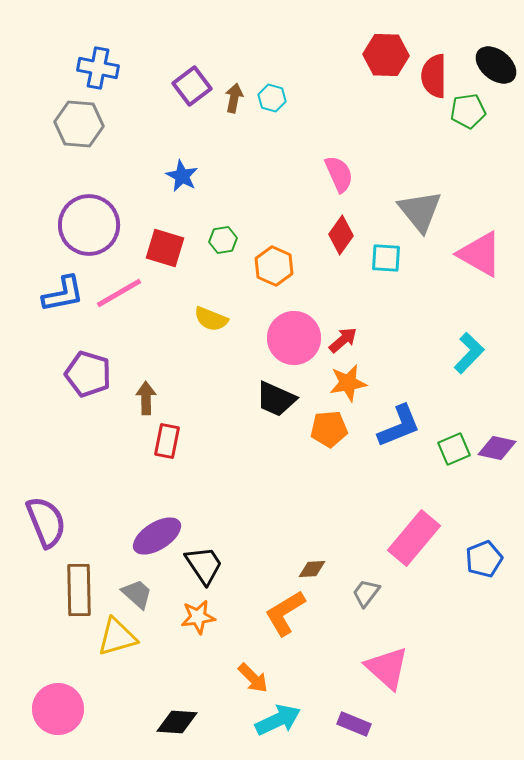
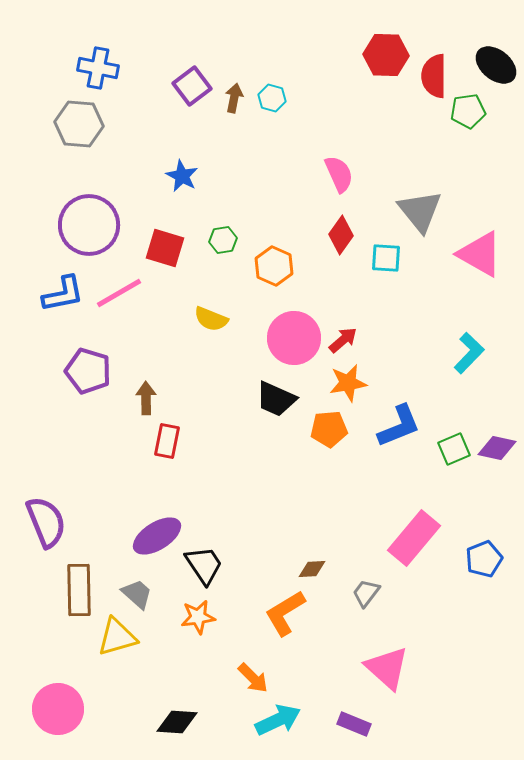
purple pentagon at (88, 374): moved 3 px up
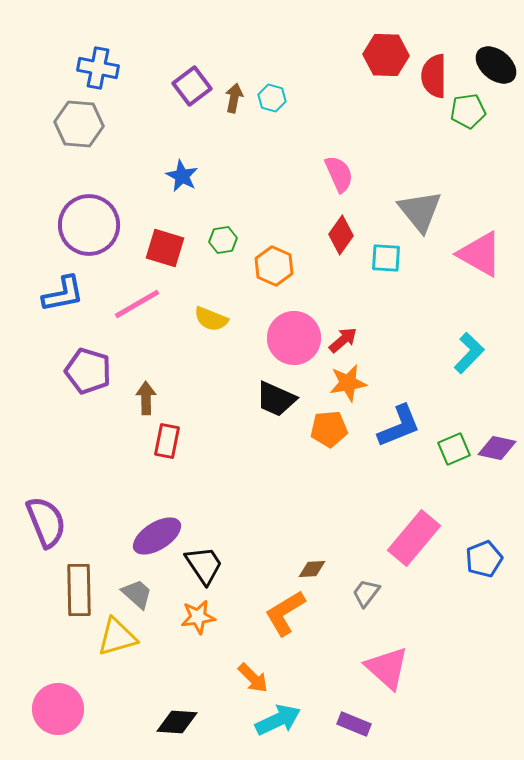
pink line at (119, 293): moved 18 px right, 11 px down
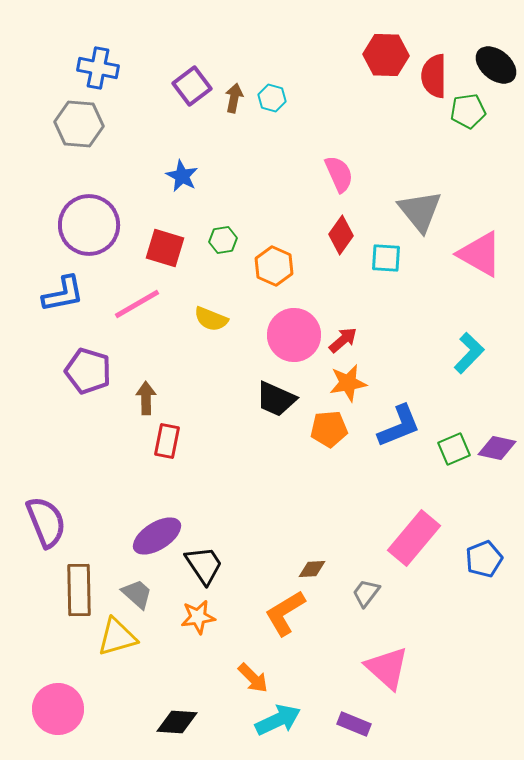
pink circle at (294, 338): moved 3 px up
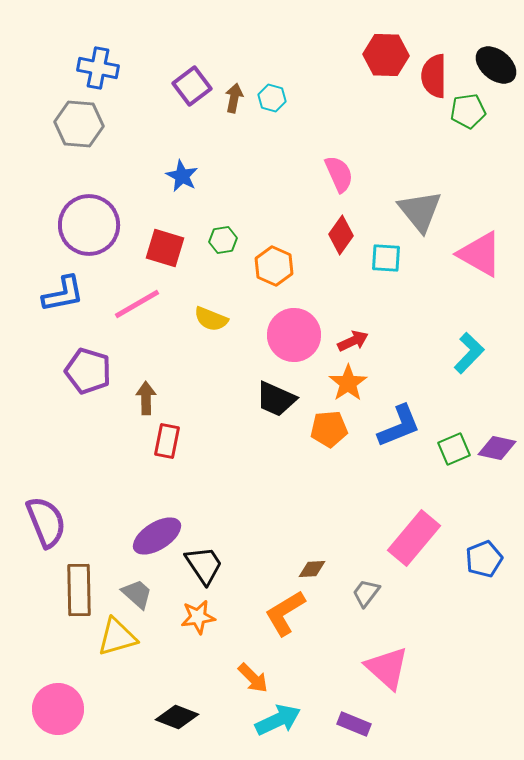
red arrow at (343, 340): moved 10 px right, 1 px down; rotated 16 degrees clockwise
orange star at (348, 383): rotated 24 degrees counterclockwise
black diamond at (177, 722): moved 5 px up; rotated 18 degrees clockwise
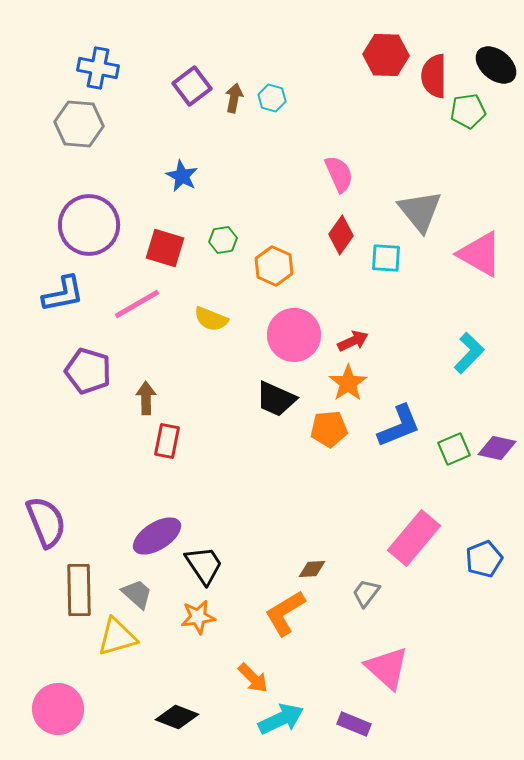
cyan arrow at (278, 720): moved 3 px right, 1 px up
